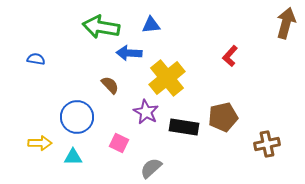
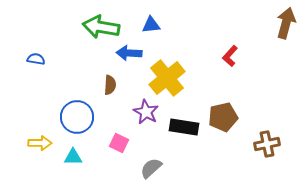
brown semicircle: rotated 48 degrees clockwise
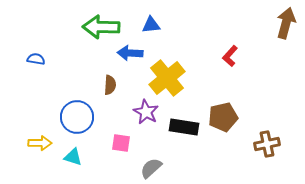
green arrow: rotated 9 degrees counterclockwise
blue arrow: moved 1 px right
pink square: moved 2 px right; rotated 18 degrees counterclockwise
cyan triangle: rotated 18 degrees clockwise
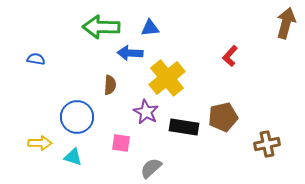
blue triangle: moved 1 px left, 3 px down
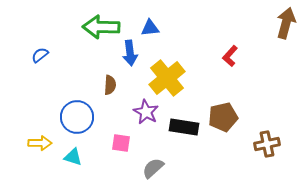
blue arrow: rotated 100 degrees counterclockwise
blue semicircle: moved 4 px right, 4 px up; rotated 48 degrees counterclockwise
gray semicircle: moved 2 px right
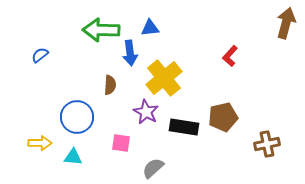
green arrow: moved 3 px down
yellow cross: moved 3 px left
cyan triangle: rotated 12 degrees counterclockwise
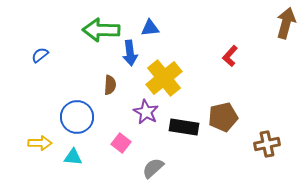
pink square: rotated 30 degrees clockwise
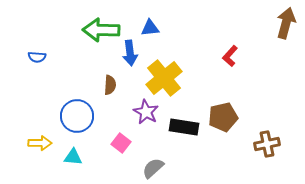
blue semicircle: moved 3 px left, 2 px down; rotated 138 degrees counterclockwise
blue circle: moved 1 px up
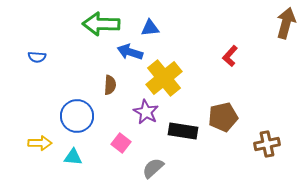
green arrow: moved 6 px up
blue arrow: moved 1 px up; rotated 115 degrees clockwise
black rectangle: moved 1 px left, 4 px down
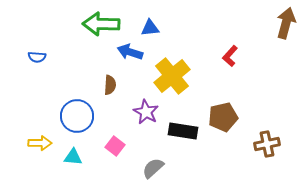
yellow cross: moved 8 px right, 2 px up
pink square: moved 6 px left, 3 px down
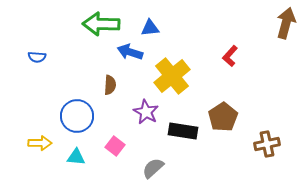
brown pentagon: rotated 20 degrees counterclockwise
cyan triangle: moved 3 px right
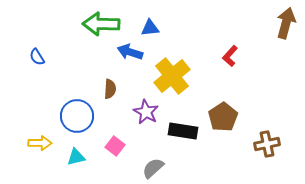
blue semicircle: rotated 54 degrees clockwise
brown semicircle: moved 4 px down
cyan triangle: rotated 18 degrees counterclockwise
